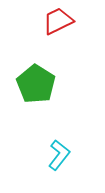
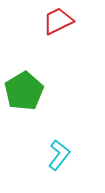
green pentagon: moved 12 px left, 7 px down; rotated 9 degrees clockwise
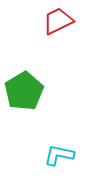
cyan L-shape: rotated 116 degrees counterclockwise
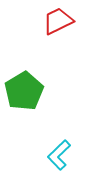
cyan L-shape: rotated 56 degrees counterclockwise
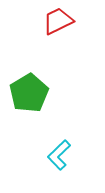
green pentagon: moved 5 px right, 2 px down
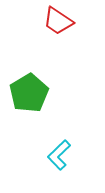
red trapezoid: rotated 120 degrees counterclockwise
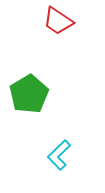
green pentagon: moved 1 px down
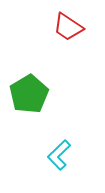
red trapezoid: moved 10 px right, 6 px down
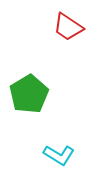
cyan L-shape: rotated 104 degrees counterclockwise
